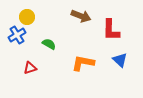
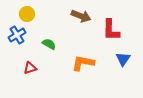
yellow circle: moved 3 px up
blue triangle: moved 3 px right, 1 px up; rotated 21 degrees clockwise
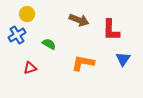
brown arrow: moved 2 px left, 4 px down
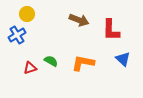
green semicircle: moved 2 px right, 17 px down
blue triangle: rotated 21 degrees counterclockwise
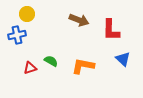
blue cross: rotated 18 degrees clockwise
orange L-shape: moved 3 px down
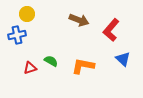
red L-shape: rotated 40 degrees clockwise
